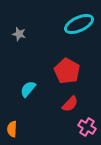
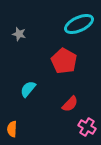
red pentagon: moved 3 px left, 10 px up
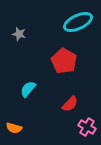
cyan ellipse: moved 1 px left, 2 px up
orange semicircle: moved 2 px right, 1 px up; rotated 77 degrees counterclockwise
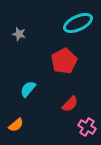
cyan ellipse: moved 1 px down
red pentagon: rotated 15 degrees clockwise
orange semicircle: moved 2 px right, 3 px up; rotated 56 degrees counterclockwise
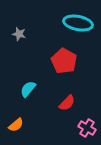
cyan ellipse: rotated 36 degrees clockwise
red pentagon: rotated 15 degrees counterclockwise
red semicircle: moved 3 px left, 1 px up
pink cross: moved 1 px down
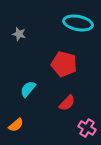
red pentagon: moved 3 px down; rotated 15 degrees counterclockwise
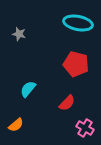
red pentagon: moved 12 px right
pink cross: moved 2 px left
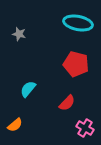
orange semicircle: moved 1 px left
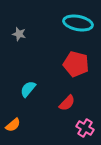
orange semicircle: moved 2 px left
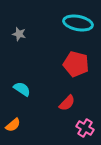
cyan semicircle: moved 6 px left; rotated 84 degrees clockwise
